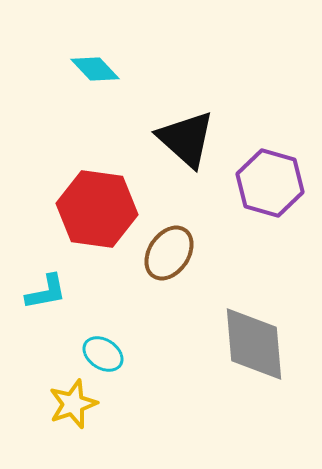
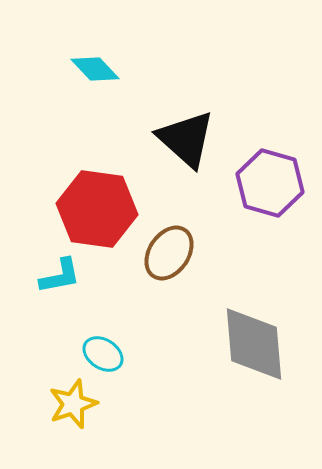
cyan L-shape: moved 14 px right, 16 px up
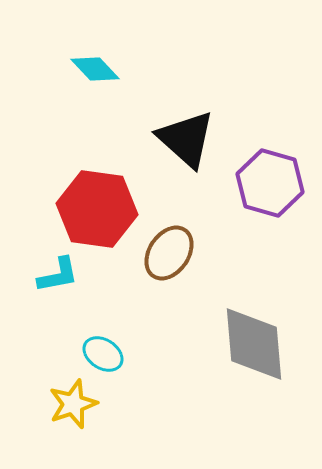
cyan L-shape: moved 2 px left, 1 px up
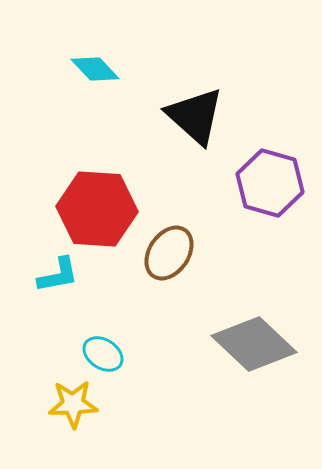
black triangle: moved 9 px right, 23 px up
red hexagon: rotated 4 degrees counterclockwise
gray diamond: rotated 42 degrees counterclockwise
yellow star: rotated 18 degrees clockwise
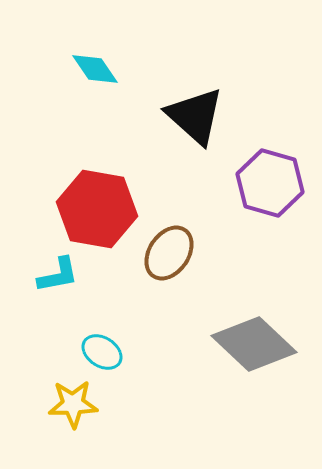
cyan diamond: rotated 9 degrees clockwise
red hexagon: rotated 6 degrees clockwise
cyan ellipse: moved 1 px left, 2 px up
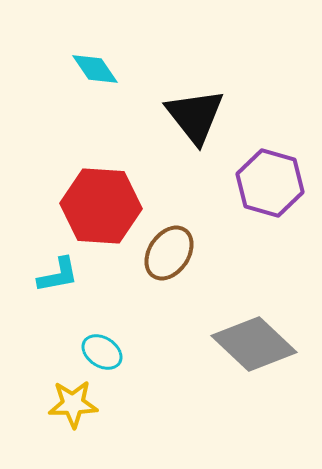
black triangle: rotated 10 degrees clockwise
red hexagon: moved 4 px right, 3 px up; rotated 6 degrees counterclockwise
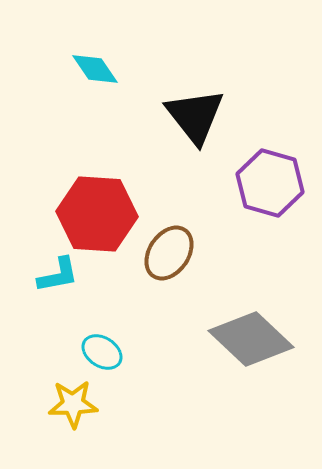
red hexagon: moved 4 px left, 8 px down
gray diamond: moved 3 px left, 5 px up
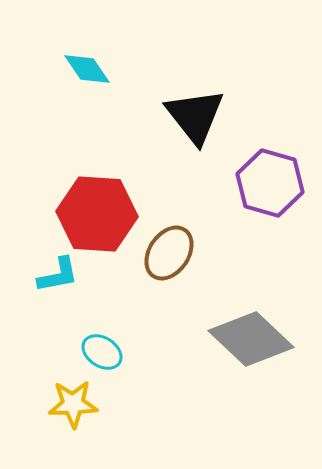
cyan diamond: moved 8 px left
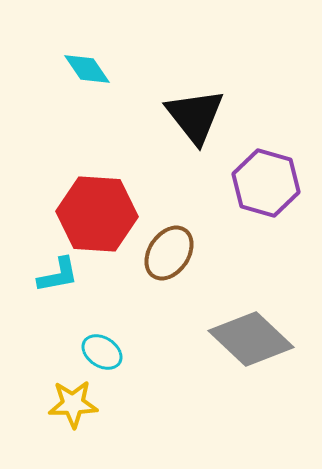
purple hexagon: moved 4 px left
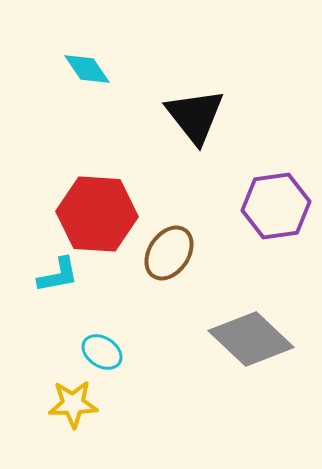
purple hexagon: moved 10 px right, 23 px down; rotated 24 degrees counterclockwise
